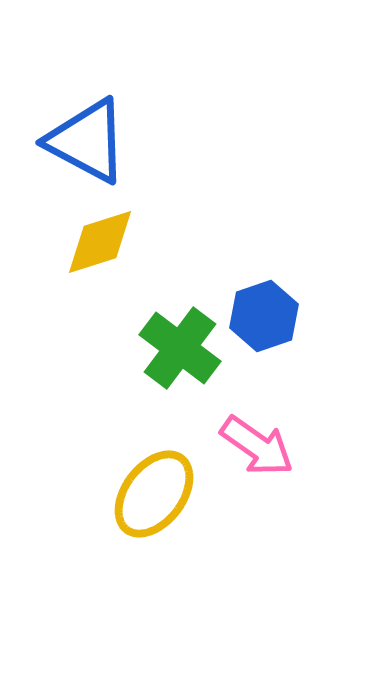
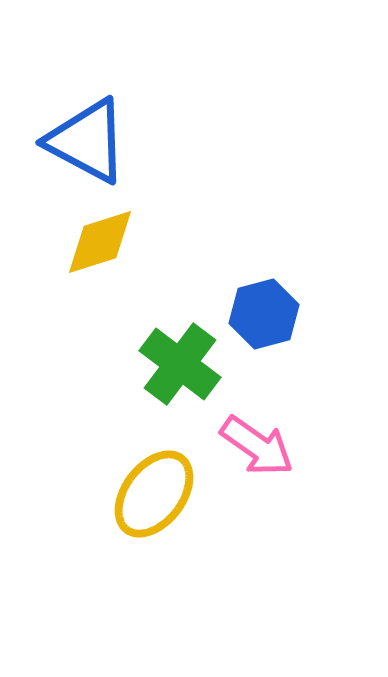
blue hexagon: moved 2 px up; rotated 4 degrees clockwise
green cross: moved 16 px down
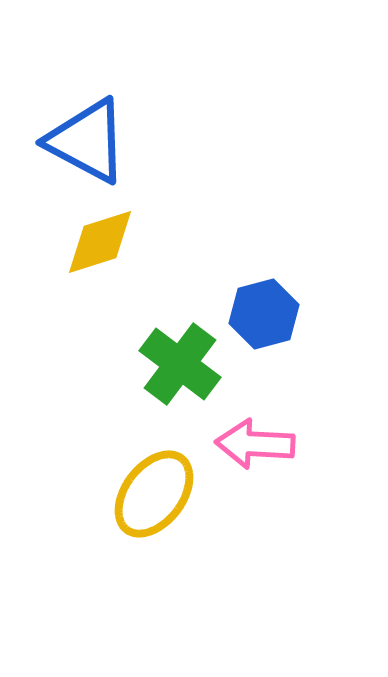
pink arrow: moved 2 px left, 2 px up; rotated 148 degrees clockwise
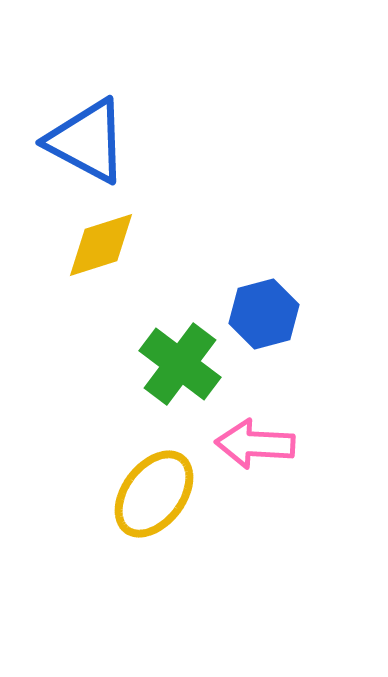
yellow diamond: moved 1 px right, 3 px down
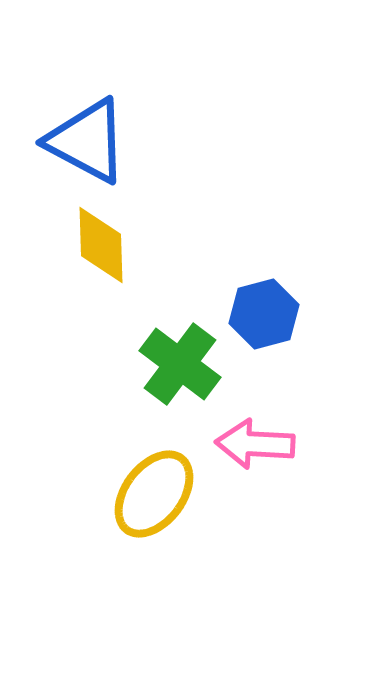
yellow diamond: rotated 74 degrees counterclockwise
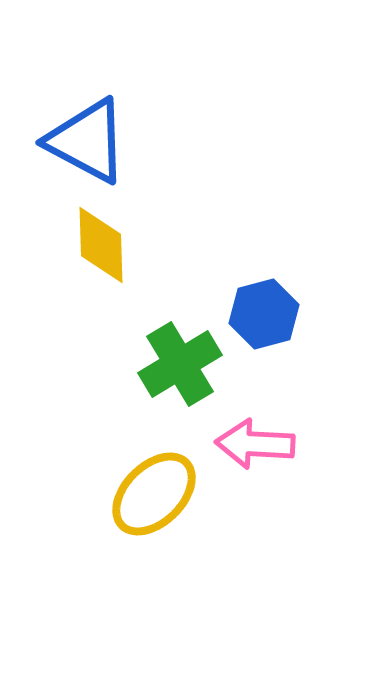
green cross: rotated 22 degrees clockwise
yellow ellipse: rotated 8 degrees clockwise
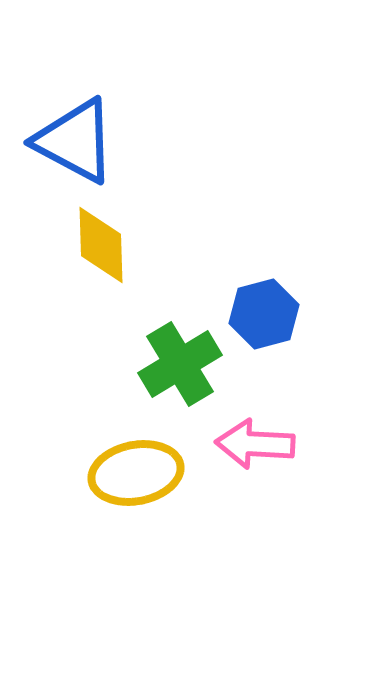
blue triangle: moved 12 px left
yellow ellipse: moved 18 px left, 21 px up; rotated 34 degrees clockwise
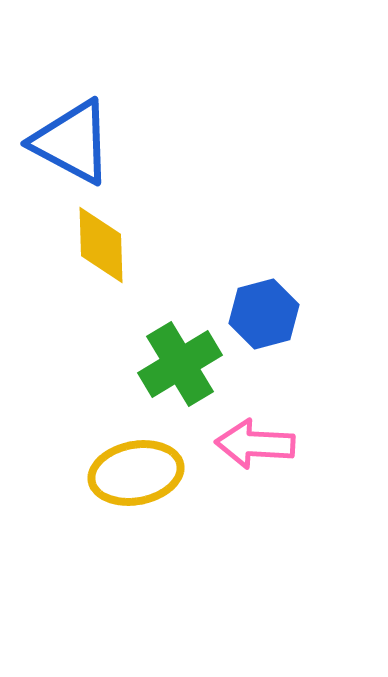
blue triangle: moved 3 px left, 1 px down
